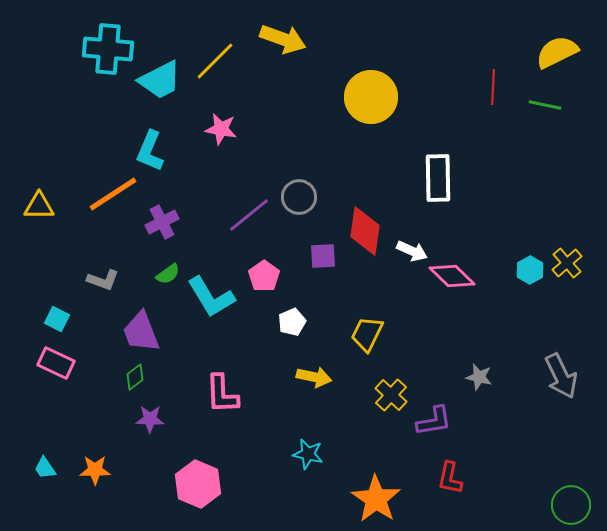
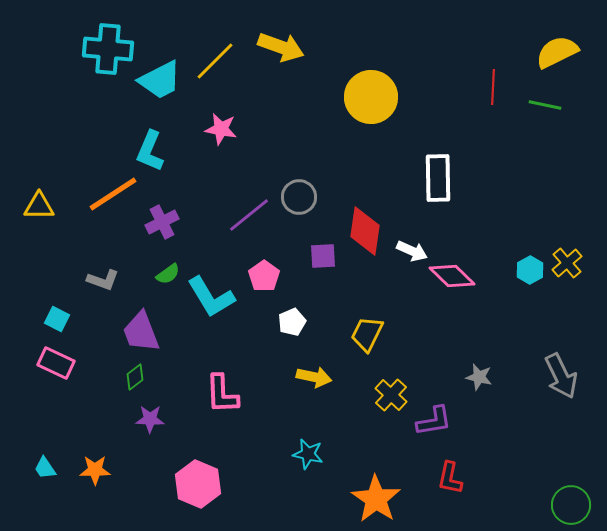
yellow arrow at (283, 39): moved 2 px left, 8 px down
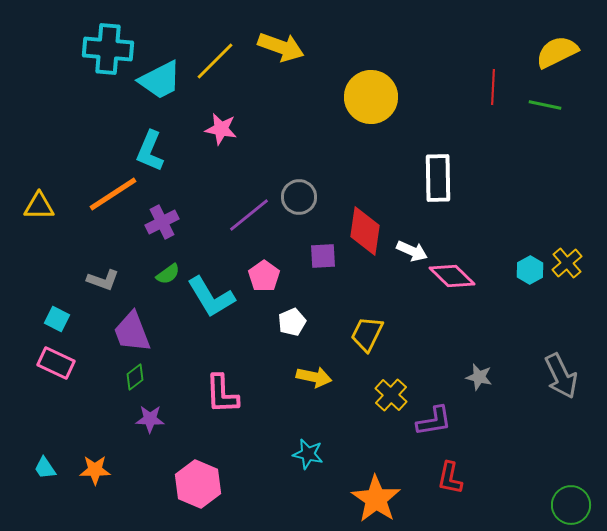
purple trapezoid at (141, 332): moved 9 px left
